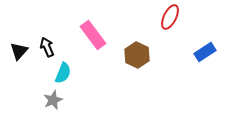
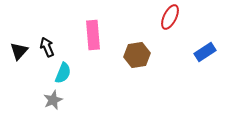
pink rectangle: rotated 32 degrees clockwise
brown hexagon: rotated 25 degrees clockwise
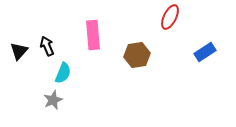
black arrow: moved 1 px up
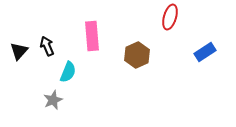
red ellipse: rotated 10 degrees counterclockwise
pink rectangle: moved 1 px left, 1 px down
brown hexagon: rotated 15 degrees counterclockwise
cyan semicircle: moved 5 px right, 1 px up
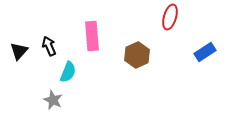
black arrow: moved 2 px right
gray star: rotated 24 degrees counterclockwise
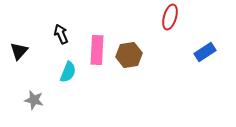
pink rectangle: moved 5 px right, 14 px down; rotated 8 degrees clockwise
black arrow: moved 12 px right, 12 px up
brown hexagon: moved 8 px left; rotated 15 degrees clockwise
gray star: moved 19 px left; rotated 12 degrees counterclockwise
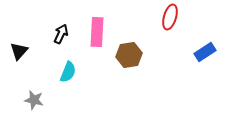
black arrow: rotated 48 degrees clockwise
pink rectangle: moved 18 px up
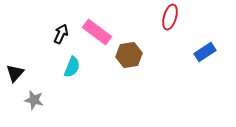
pink rectangle: rotated 56 degrees counterclockwise
black triangle: moved 4 px left, 22 px down
cyan semicircle: moved 4 px right, 5 px up
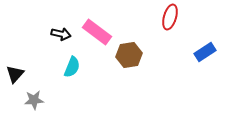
black arrow: rotated 78 degrees clockwise
black triangle: moved 1 px down
gray star: rotated 18 degrees counterclockwise
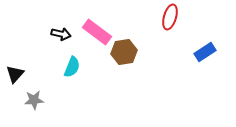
brown hexagon: moved 5 px left, 3 px up
